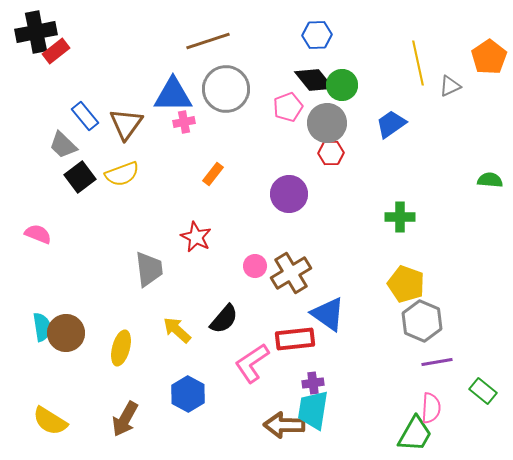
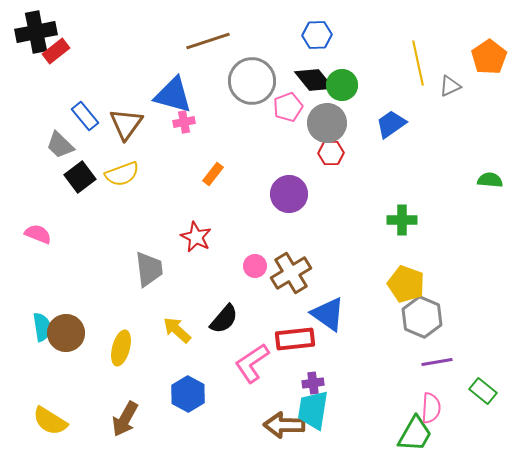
gray circle at (226, 89): moved 26 px right, 8 px up
blue triangle at (173, 95): rotated 15 degrees clockwise
gray trapezoid at (63, 145): moved 3 px left
green cross at (400, 217): moved 2 px right, 3 px down
gray hexagon at (422, 321): moved 4 px up
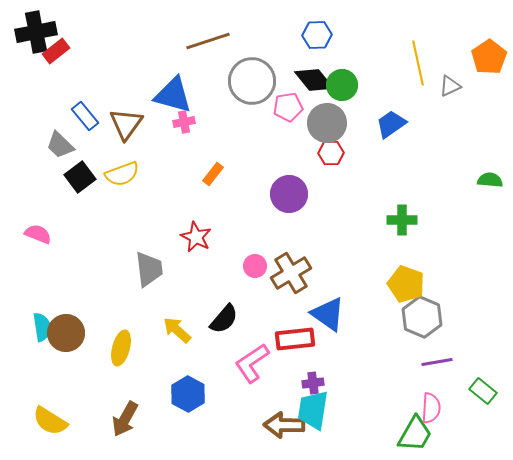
pink pentagon at (288, 107): rotated 12 degrees clockwise
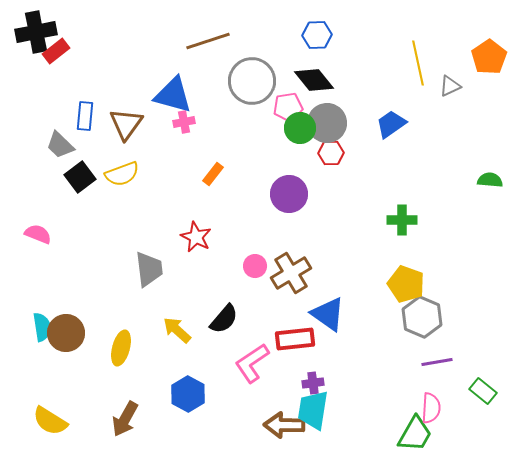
green circle at (342, 85): moved 42 px left, 43 px down
blue rectangle at (85, 116): rotated 44 degrees clockwise
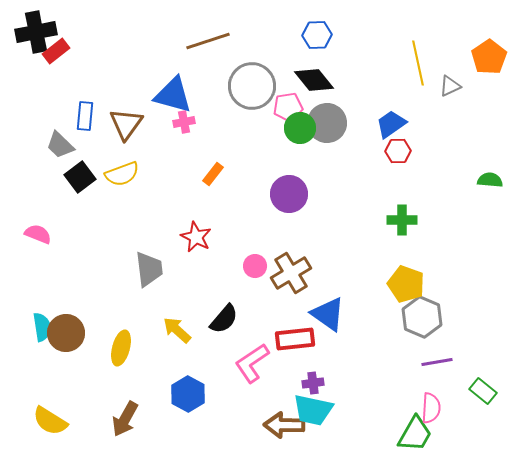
gray circle at (252, 81): moved 5 px down
red hexagon at (331, 153): moved 67 px right, 2 px up
cyan trapezoid at (313, 410): rotated 87 degrees counterclockwise
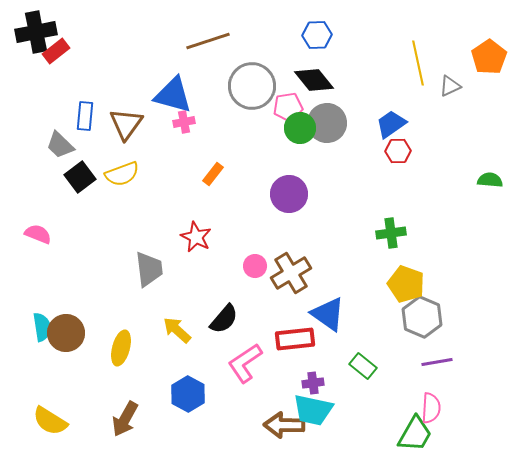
green cross at (402, 220): moved 11 px left, 13 px down; rotated 8 degrees counterclockwise
pink L-shape at (252, 363): moved 7 px left
green rectangle at (483, 391): moved 120 px left, 25 px up
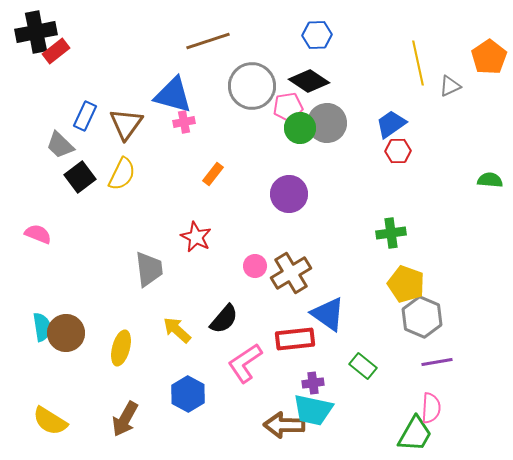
black diamond at (314, 80): moved 5 px left, 1 px down; rotated 18 degrees counterclockwise
blue rectangle at (85, 116): rotated 20 degrees clockwise
yellow semicircle at (122, 174): rotated 44 degrees counterclockwise
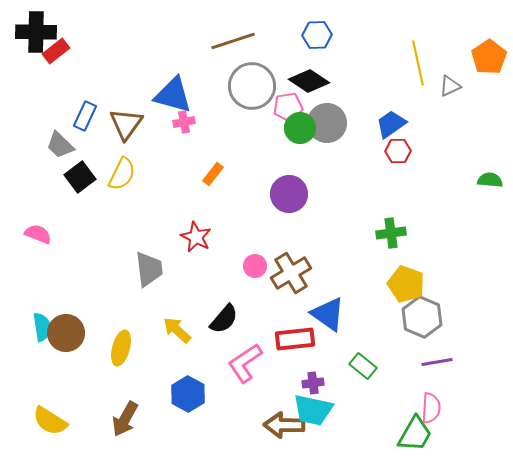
black cross at (36, 32): rotated 12 degrees clockwise
brown line at (208, 41): moved 25 px right
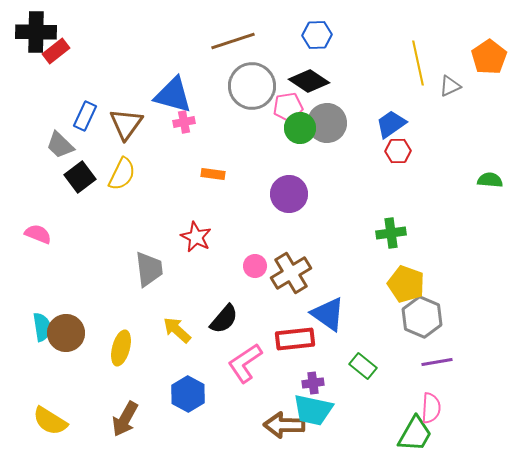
orange rectangle at (213, 174): rotated 60 degrees clockwise
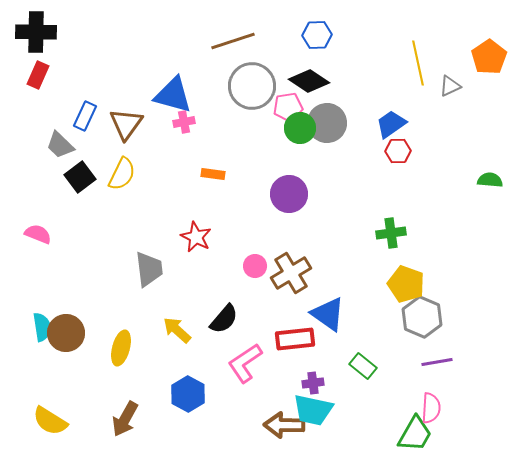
red rectangle at (56, 51): moved 18 px left, 24 px down; rotated 28 degrees counterclockwise
